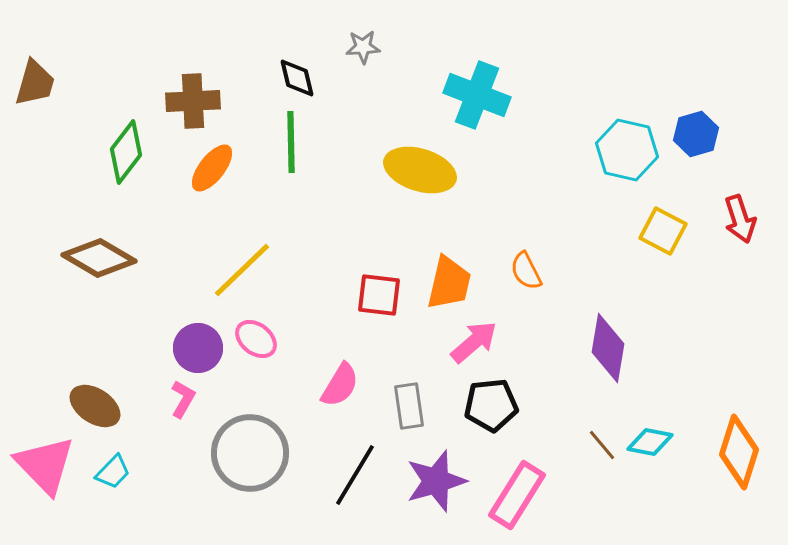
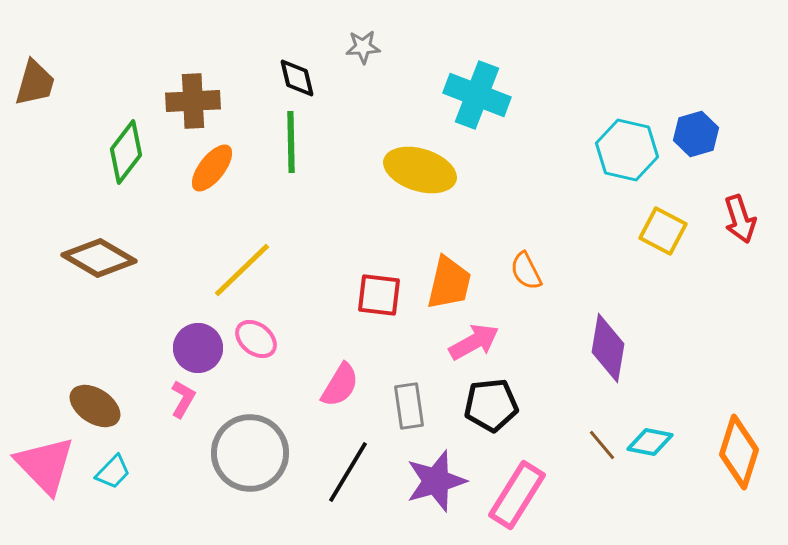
pink arrow: rotated 12 degrees clockwise
black line: moved 7 px left, 3 px up
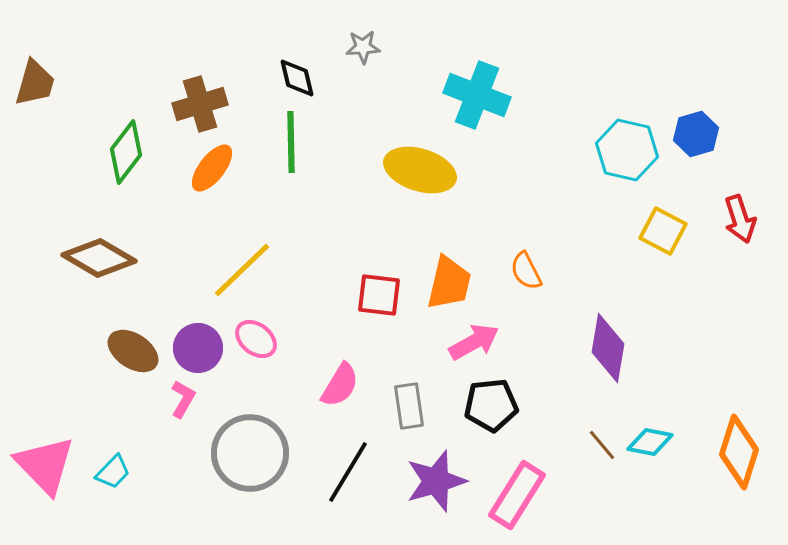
brown cross: moved 7 px right, 3 px down; rotated 14 degrees counterclockwise
brown ellipse: moved 38 px right, 55 px up
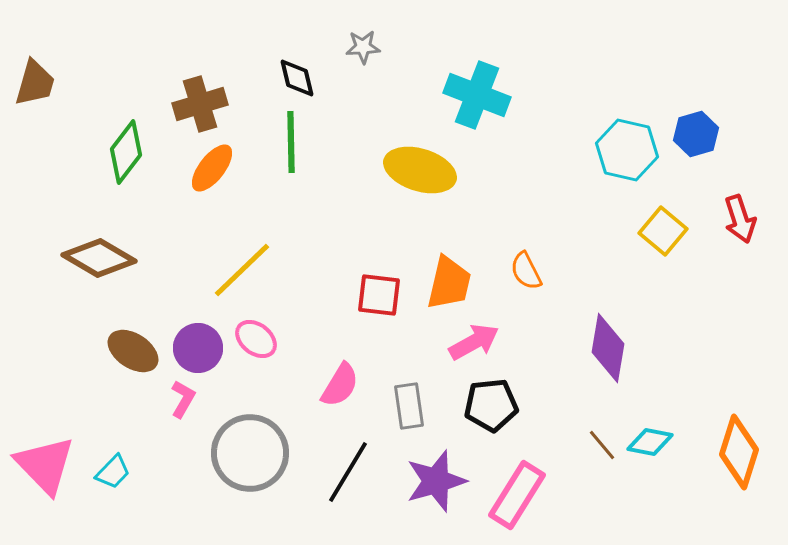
yellow square: rotated 12 degrees clockwise
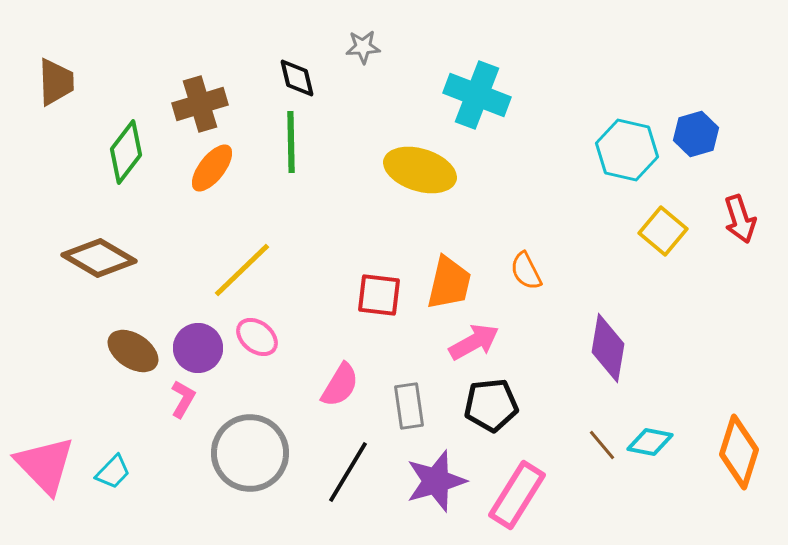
brown trapezoid: moved 21 px right, 1 px up; rotated 18 degrees counterclockwise
pink ellipse: moved 1 px right, 2 px up
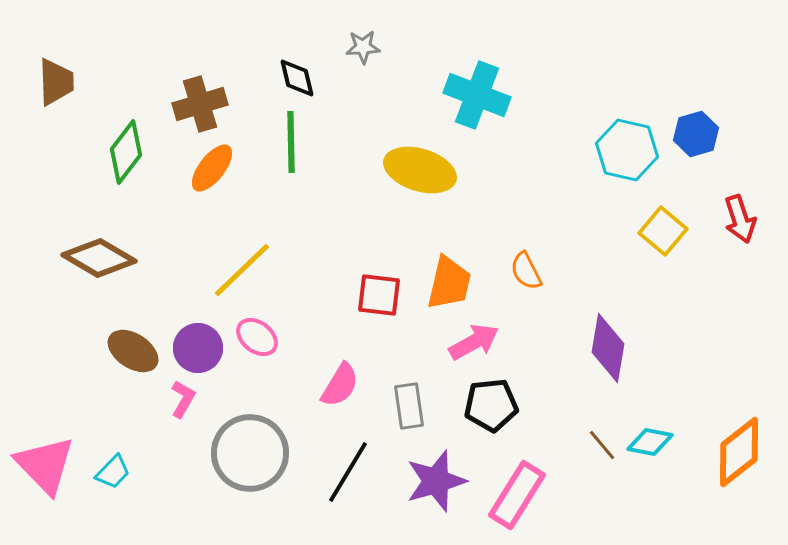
orange diamond: rotated 34 degrees clockwise
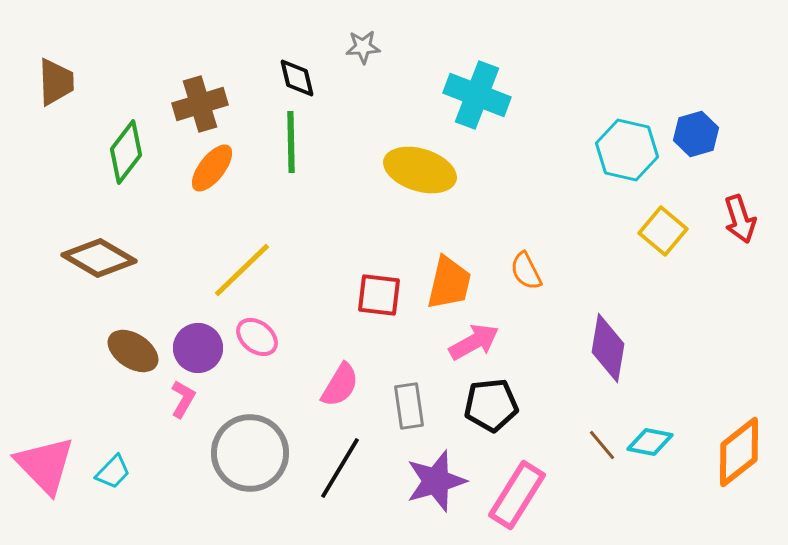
black line: moved 8 px left, 4 px up
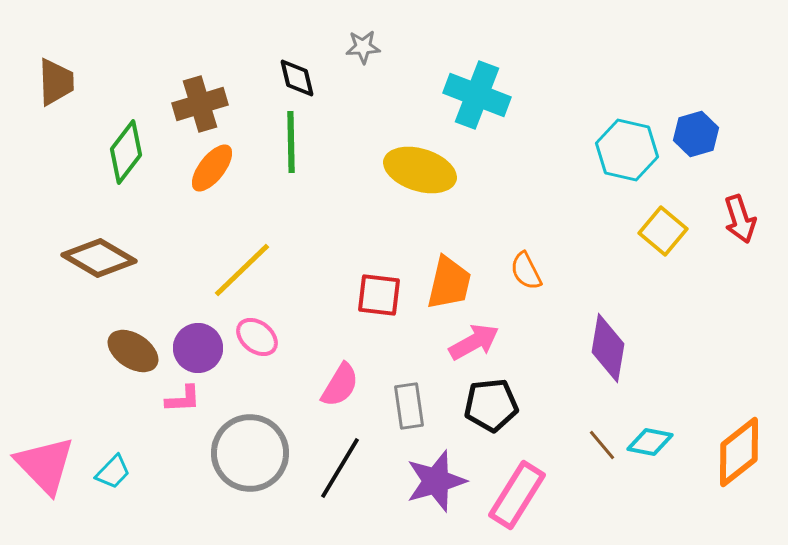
pink L-shape: rotated 57 degrees clockwise
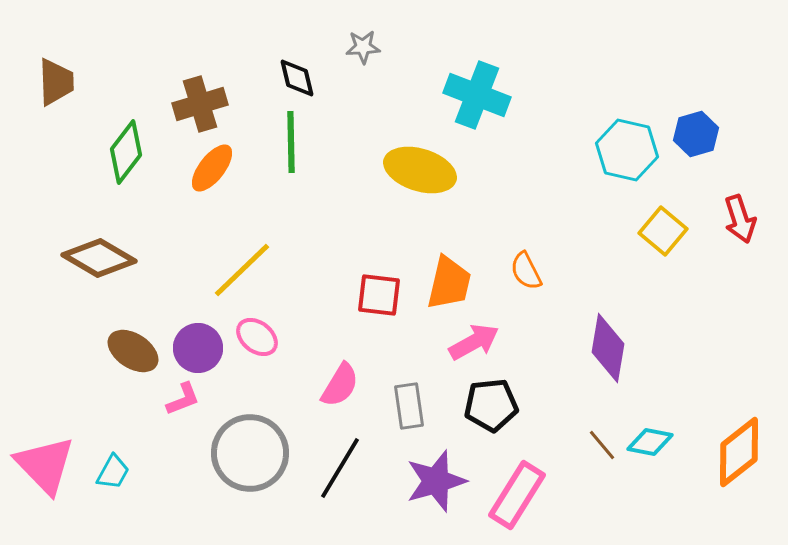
pink L-shape: rotated 18 degrees counterclockwise
cyan trapezoid: rotated 15 degrees counterclockwise
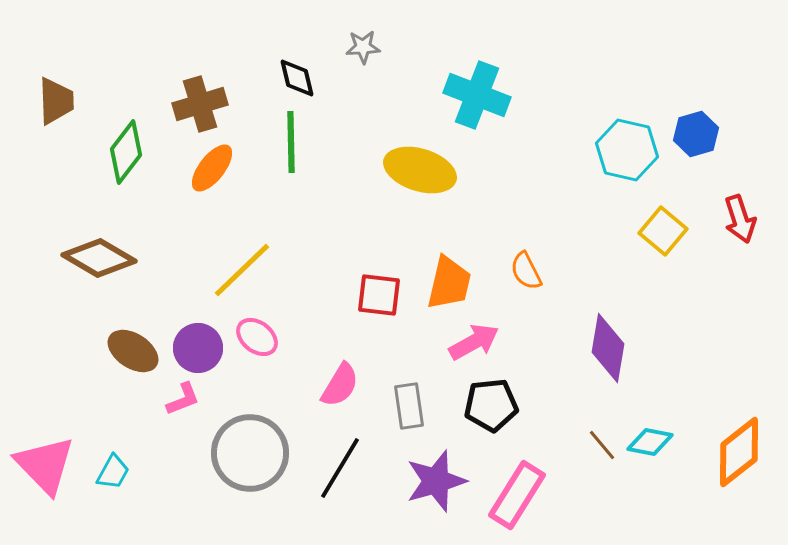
brown trapezoid: moved 19 px down
